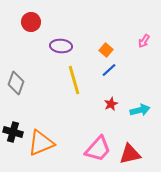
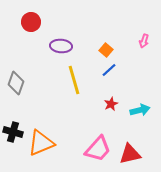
pink arrow: rotated 16 degrees counterclockwise
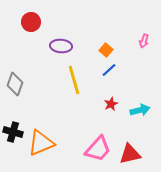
gray diamond: moved 1 px left, 1 px down
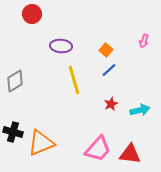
red circle: moved 1 px right, 8 px up
gray diamond: moved 3 px up; rotated 40 degrees clockwise
red triangle: rotated 20 degrees clockwise
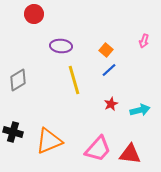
red circle: moved 2 px right
gray diamond: moved 3 px right, 1 px up
orange triangle: moved 8 px right, 2 px up
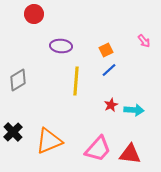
pink arrow: rotated 56 degrees counterclockwise
orange square: rotated 24 degrees clockwise
yellow line: moved 2 px right, 1 px down; rotated 20 degrees clockwise
red star: moved 1 px down
cyan arrow: moved 6 px left; rotated 18 degrees clockwise
black cross: rotated 30 degrees clockwise
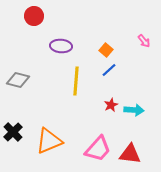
red circle: moved 2 px down
orange square: rotated 24 degrees counterclockwise
gray diamond: rotated 45 degrees clockwise
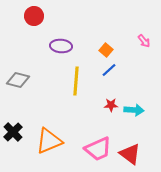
red star: rotated 24 degrees clockwise
pink trapezoid: rotated 24 degrees clockwise
red triangle: rotated 30 degrees clockwise
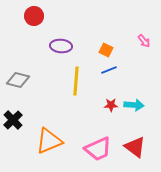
orange square: rotated 16 degrees counterclockwise
blue line: rotated 21 degrees clockwise
cyan arrow: moved 5 px up
black cross: moved 12 px up
red triangle: moved 5 px right, 7 px up
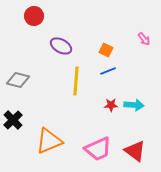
pink arrow: moved 2 px up
purple ellipse: rotated 25 degrees clockwise
blue line: moved 1 px left, 1 px down
red triangle: moved 4 px down
